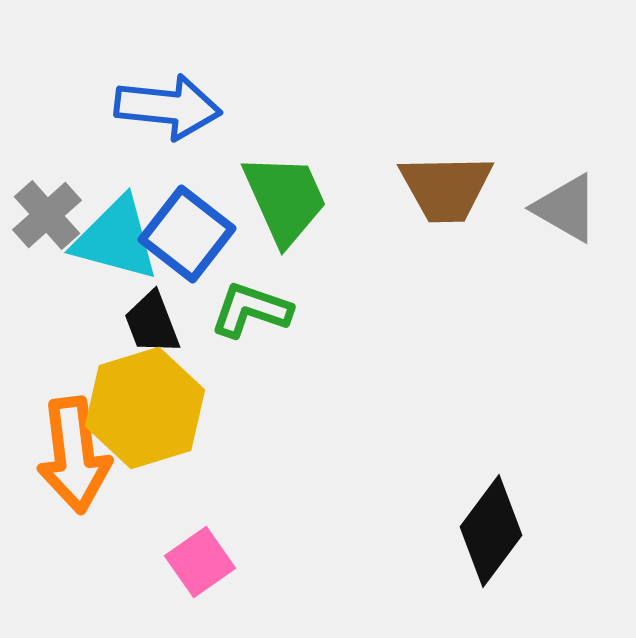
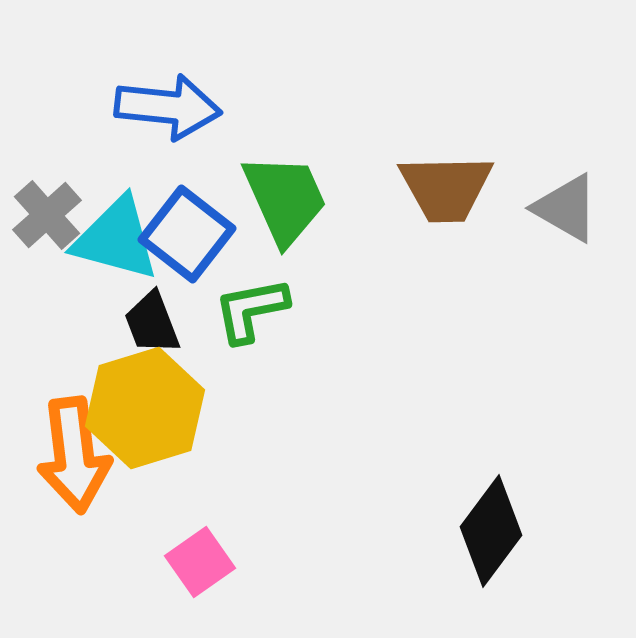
green L-shape: rotated 30 degrees counterclockwise
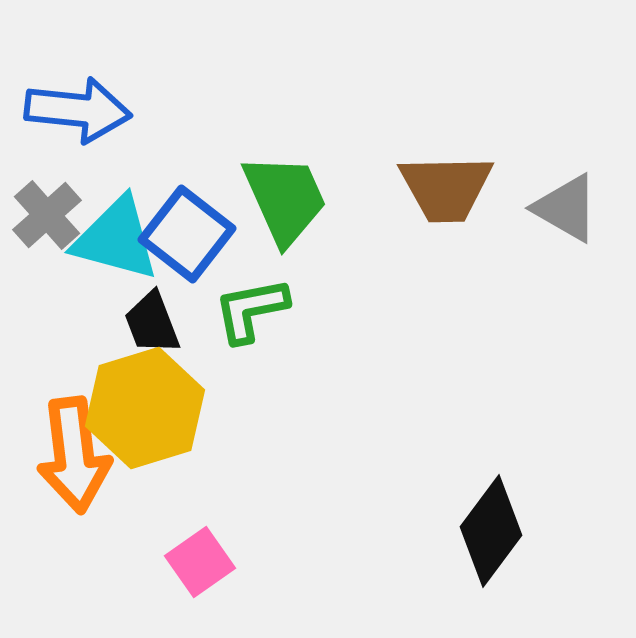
blue arrow: moved 90 px left, 3 px down
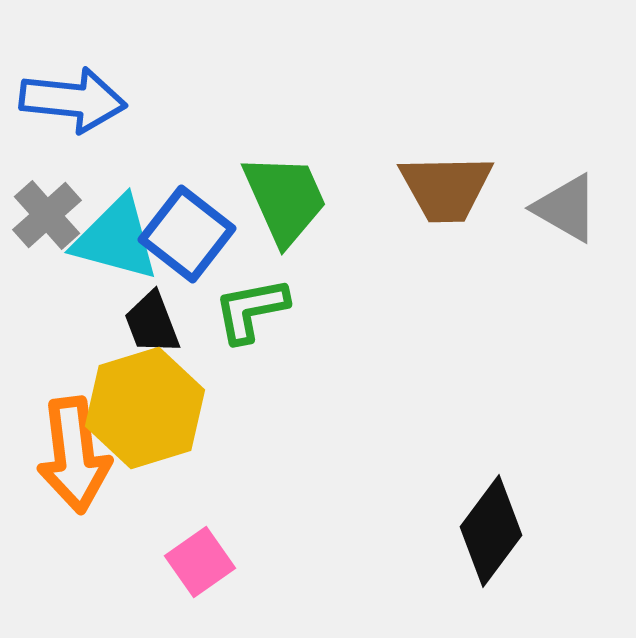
blue arrow: moved 5 px left, 10 px up
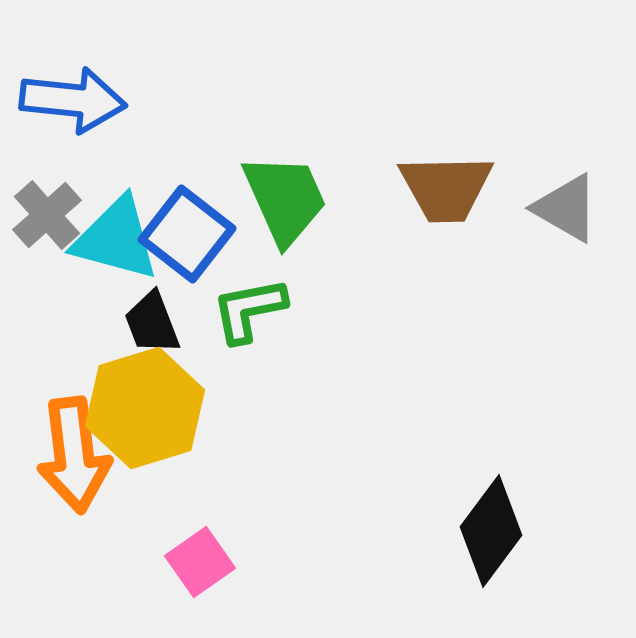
green L-shape: moved 2 px left
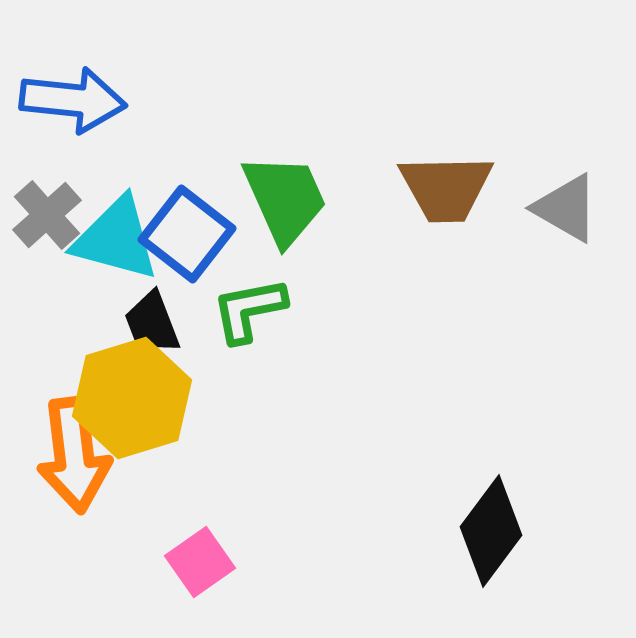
yellow hexagon: moved 13 px left, 10 px up
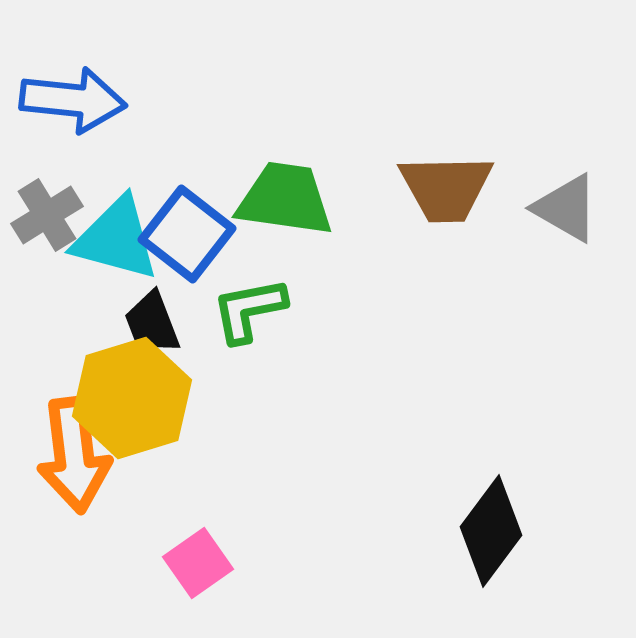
green trapezoid: rotated 58 degrees counterclockwise
gray cross: rotated 10 degrees clockwise
pink square: moved 2 px left, 1 px down
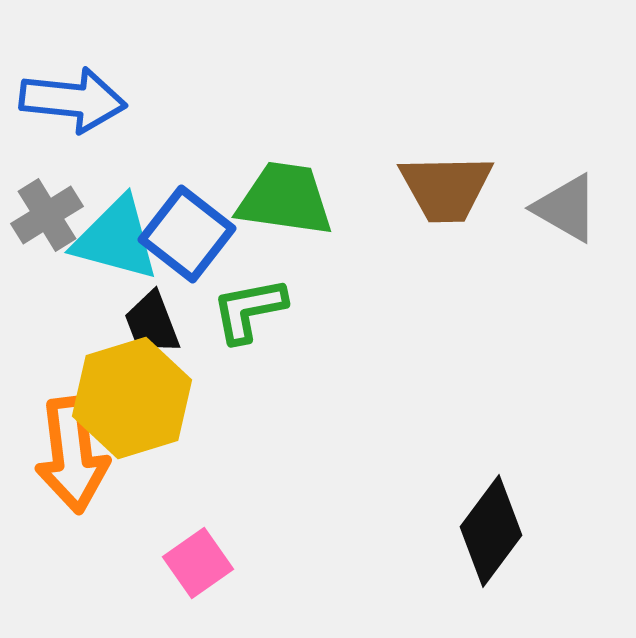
orange arrow: moved 2 px left
